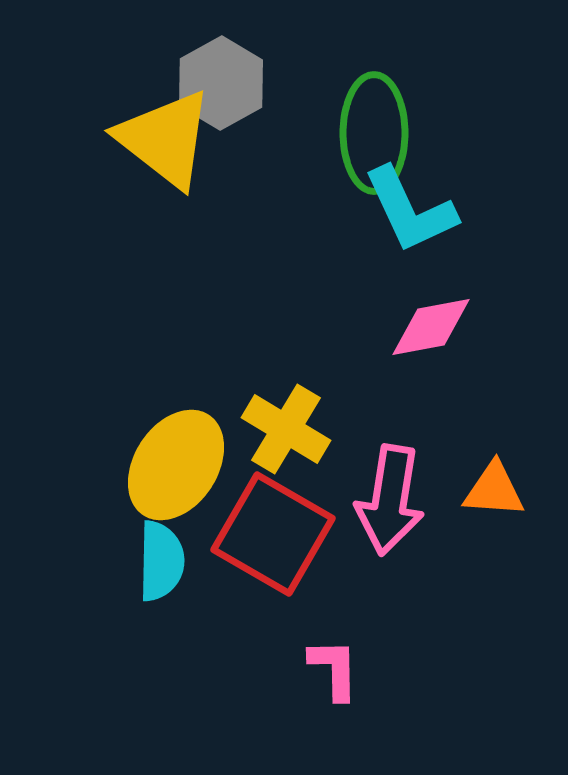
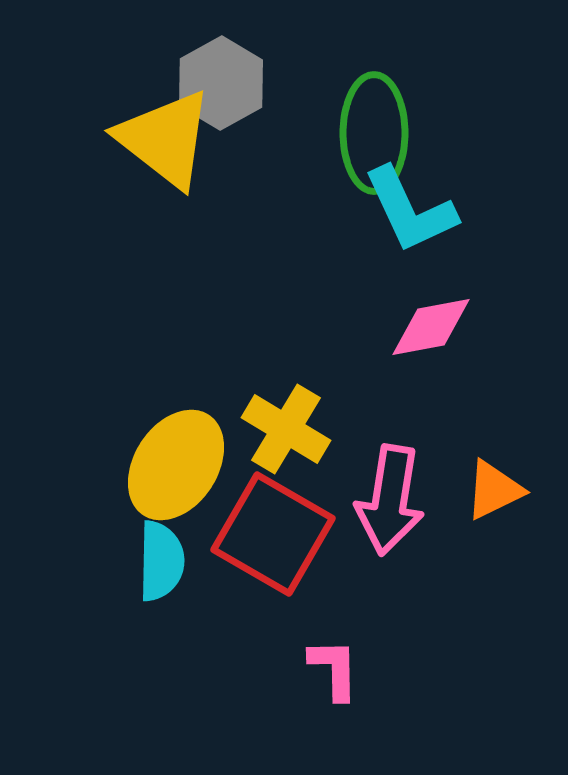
orange triangle: rotated 30 degrees counterclockwise
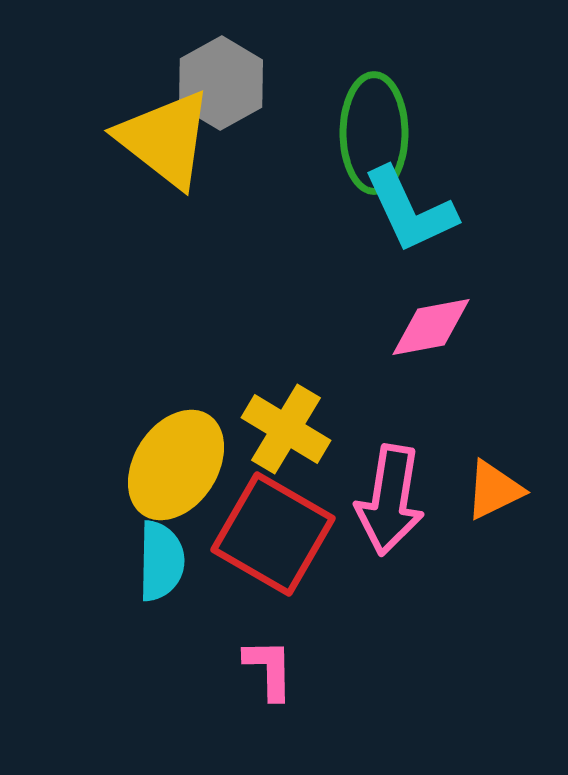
pink L-shape: moved 65 px left
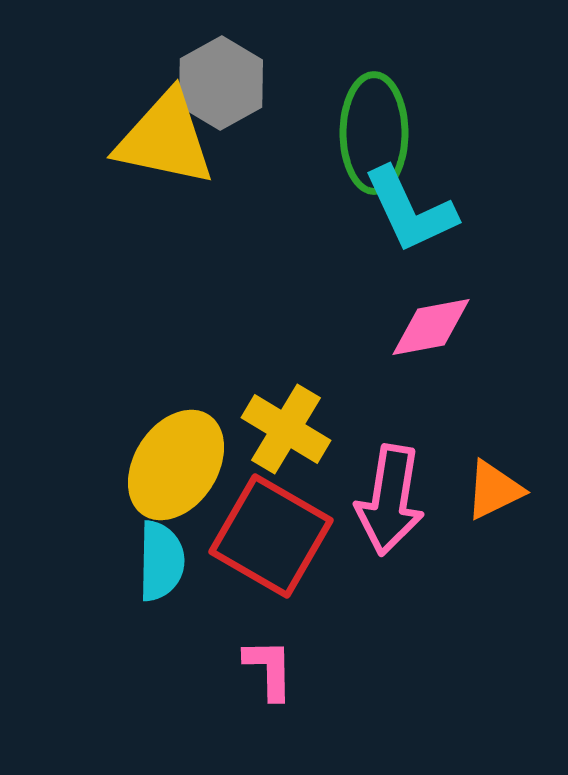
yellow triangle: rotated 26 degrees counterclockwise
red square: moved 2 px left, 2 px down
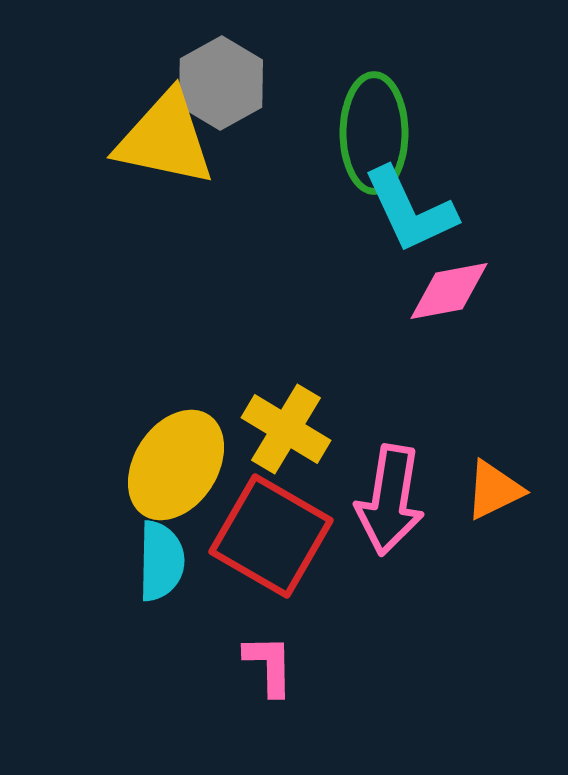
pink diamond: moved 18 px right, 36 px up
pink L-shape: moved 4 px up
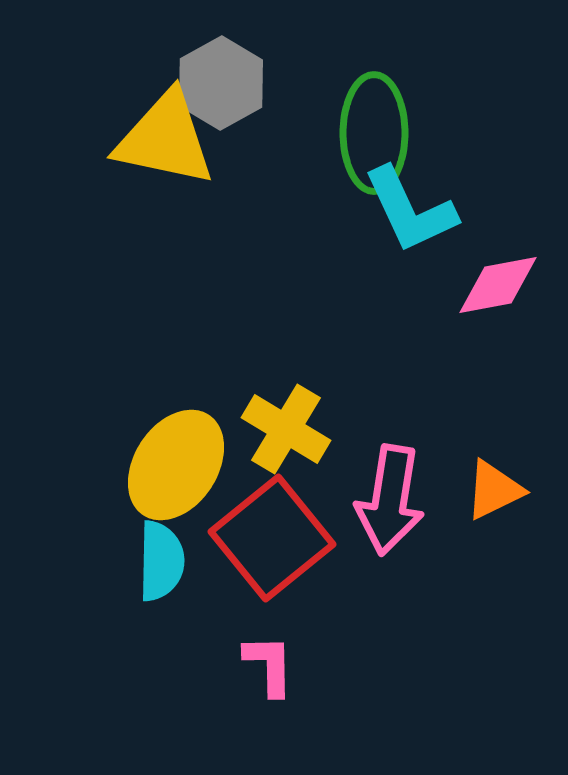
pink diamond: moved 49 px right, 6 px up
red square: moved 1 px right, 2 px down; rotated 21 degrees clockwise
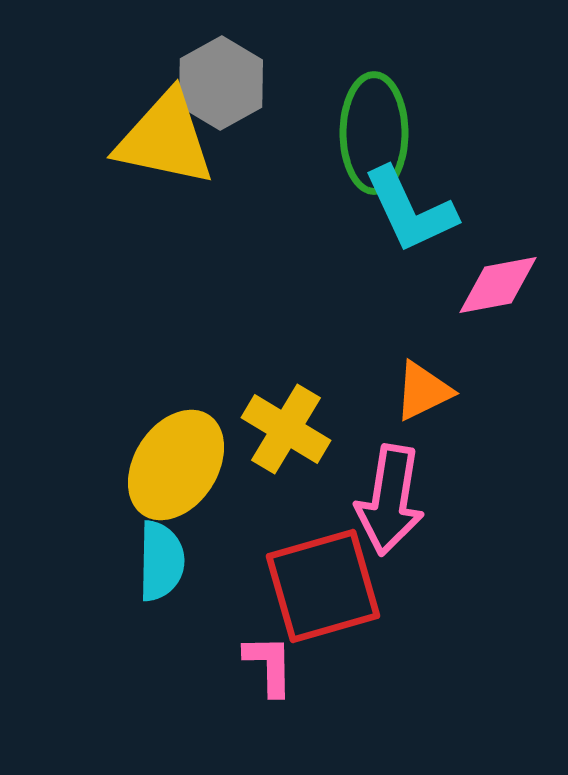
orange triangle: moved 71 px left, 99 px up
red square: moved 51 px right, 48 px down; rotated 23 degrees clockwise
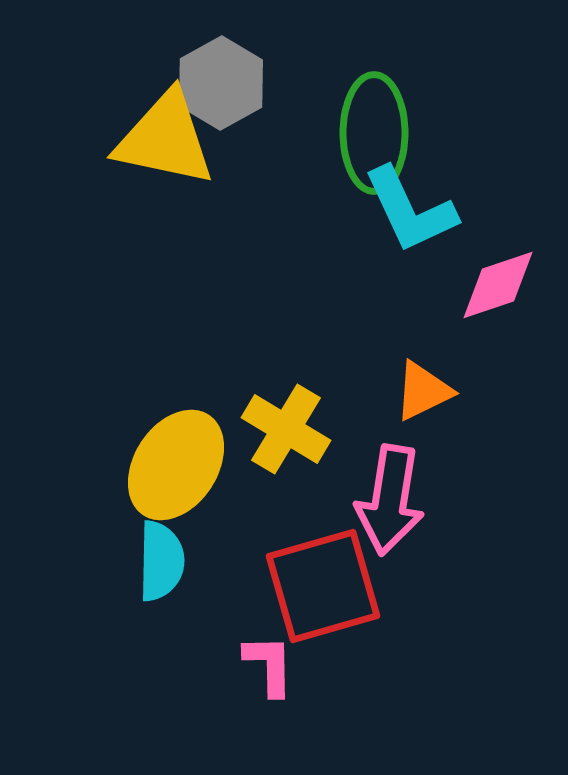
pink diamond: rotated 8 degrees counterclockwise
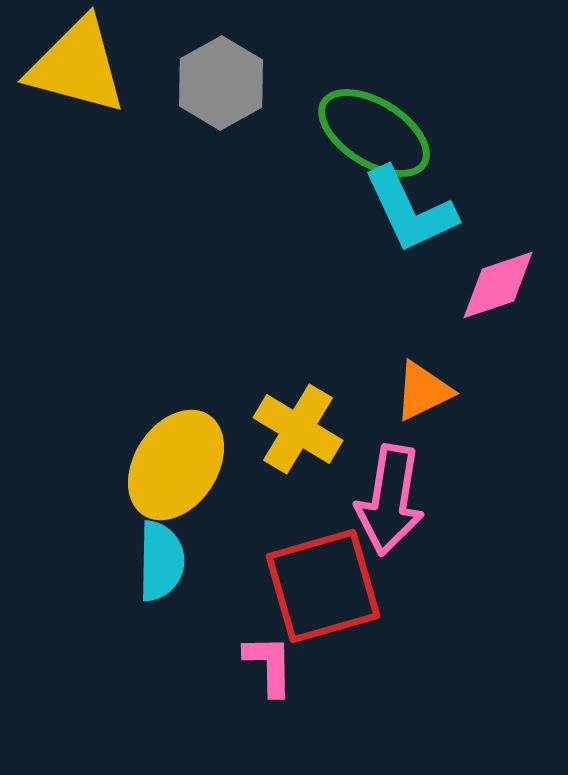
green ellipse: rotated 58 degrees counterclockwise
yellow triangle: moved 88 px left, 73 px up; rotated 3 degrees clockwise
yellow cross: moved 12 px right
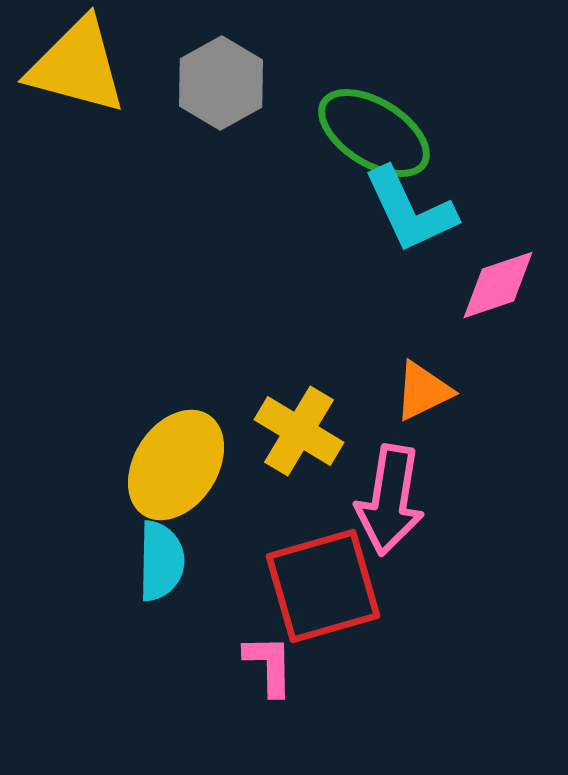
yellow cross: moved 1 px right, 2 px down
